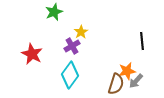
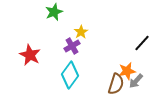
black line: moved 2 px down; rotated 48 degrees clockwise
red star: moved 2 px left, 1 px down
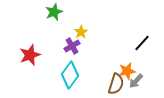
red star: rotated 25 degrees clockwise
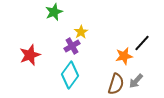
orange star: moved 3 px left, 15 px up
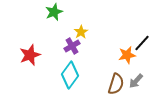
orange star: moved 3 px right, 1 px up
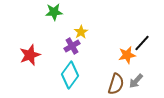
green star: rotated 18 degrees clockwise
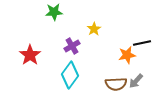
yellow star: moved 13 px right, 3 px up
black line: rotated 36 degrees clockwise
red star: rotated 15 degrees counterclockwise
brown semicircle: rotated 70 degrees clockwise
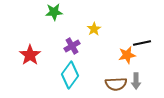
gray arrow: rotated 42 degrees counterclockwise
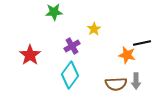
orange star: rotated 24 degrees clockwise
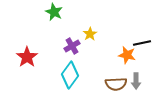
green star: rotated 30 degrees clockwise
yellow star: moved 4 px left, 5 px down
red star: moved 3 px left, 2 px down
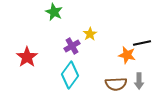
gray arrow: moved 3 px right
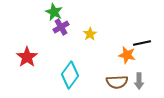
purple cross: moved 11 px left, 19 px up
brown semicircle: moved 1 px right, 2 px up
